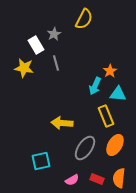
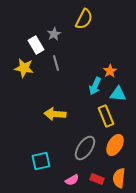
yellow arrow: moved 7 px left, 9 px up
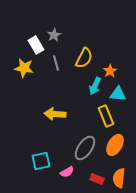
yellow semicircle: moved 39 px down
gray star: moved 1 px down
pink semicircle: moved 5 px left, 8 px up
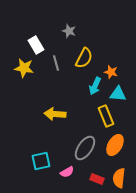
gray star: moved 15 px right, 4 px up; rotated 24 degrees counterclockwise
orange star: moved 1 px right, 1 px down; rotated 24 degrees counterclockwise
